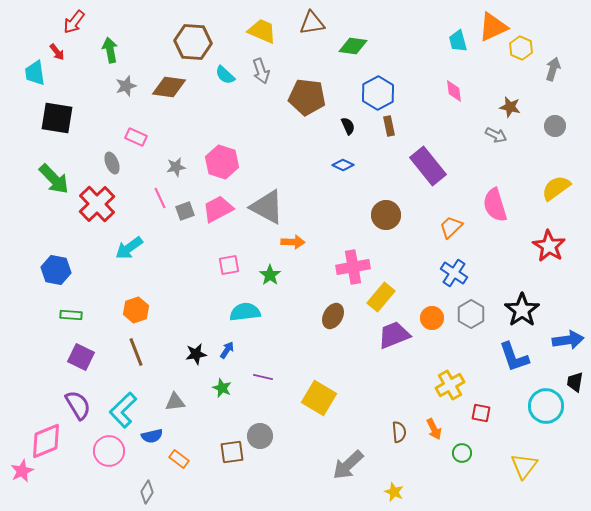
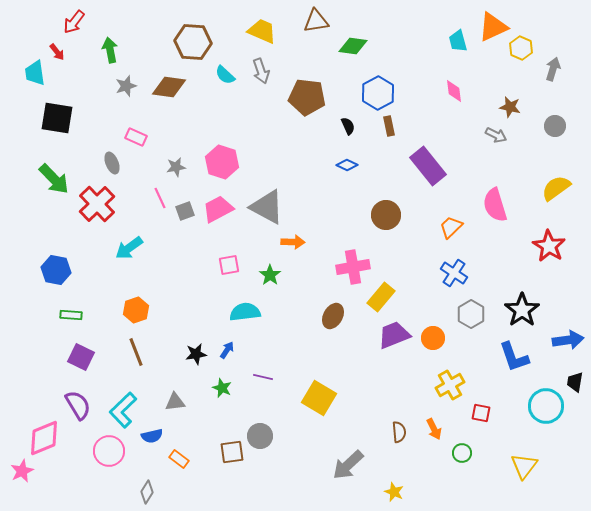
brown triangle at (312, 23): moved 4 px right, 2 px up
blue diamond at (343, 165): moved 4 px right
orange circle at (432, 318): moved 1 px right, 20 px down
pink diamond at (46, 441): moved 2 px left, 3 px up
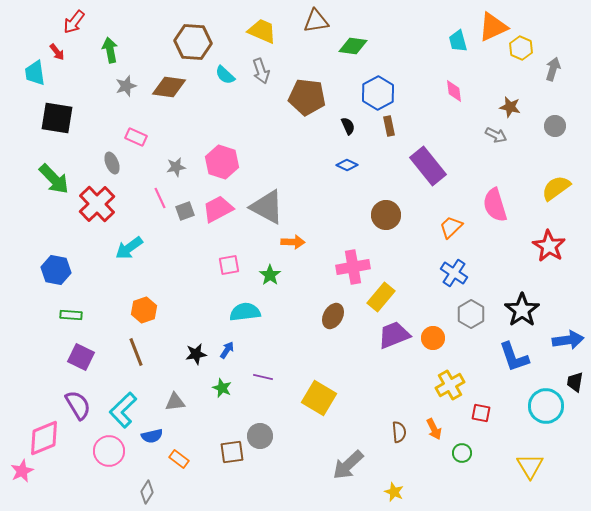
orange hexagon at (136, 310): moved 8 px right
yellow triangle at (524, 466): moved 6 px right; rotated 8 degrees counterclockwise
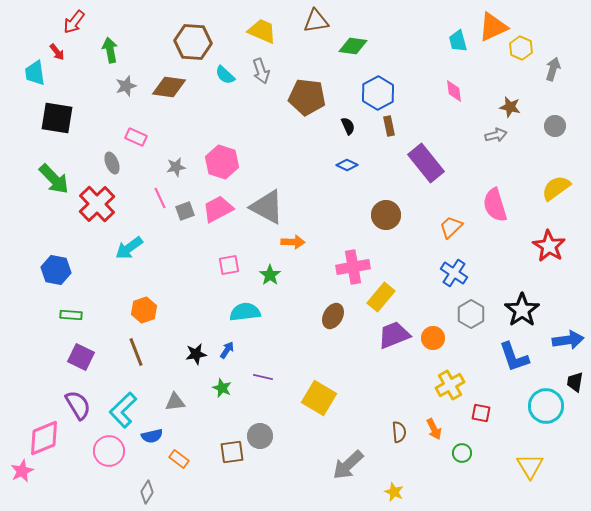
gray arrow at (496, 135): rotated 40 degrees counterclockwise
purple rectangle at (428, 166): moved 2 px left, 3 px up
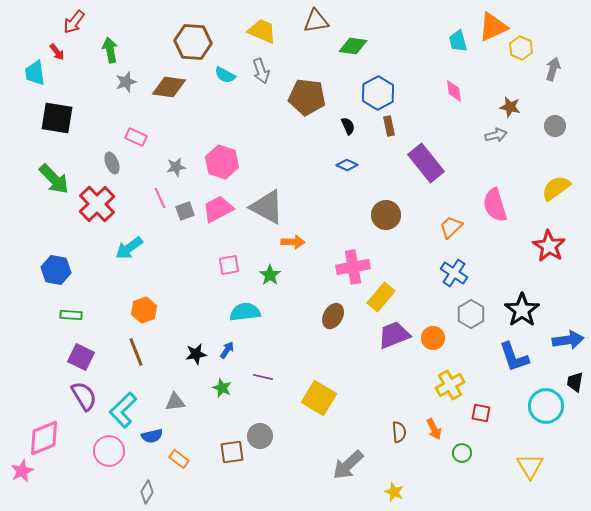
cyan semicircle at (225, 75): rotated 15 degrees counterclockwise
gray star at (126, 86): moved 4 px up
purple semicircle at (78, 405): moved 6 px right, 9 px up
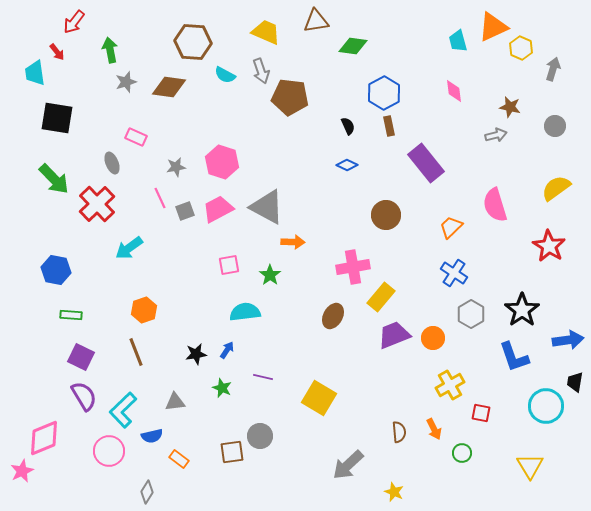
yellow trapezoid at (262, 31): moved 4 px right, 1 px down
blue hexagon at (378, 93): moved 6 px right
brown pentagon at (307, 97): moved 17 px left
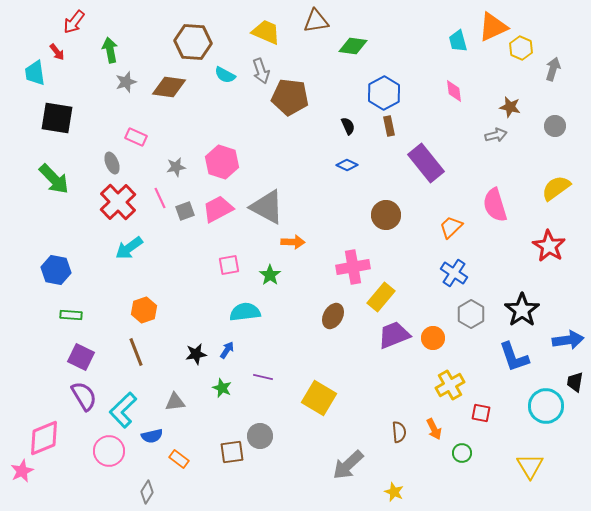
red cross at (97, 204): moved 21 px right, 2 px up
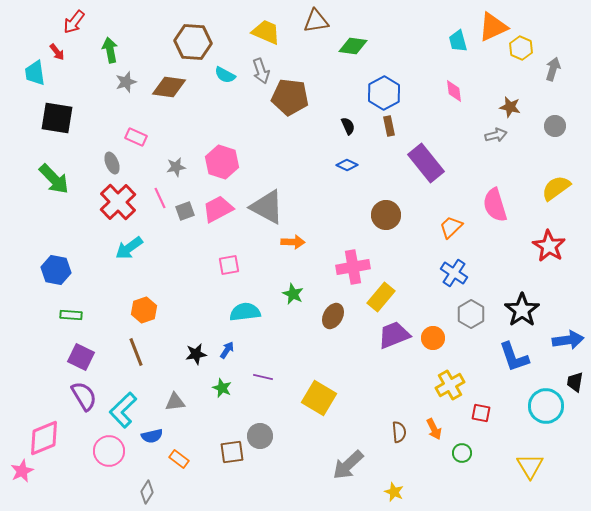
green star at (270, 275): moved 23 px right, 19 px down; rotated 10 degrees counterclockwise
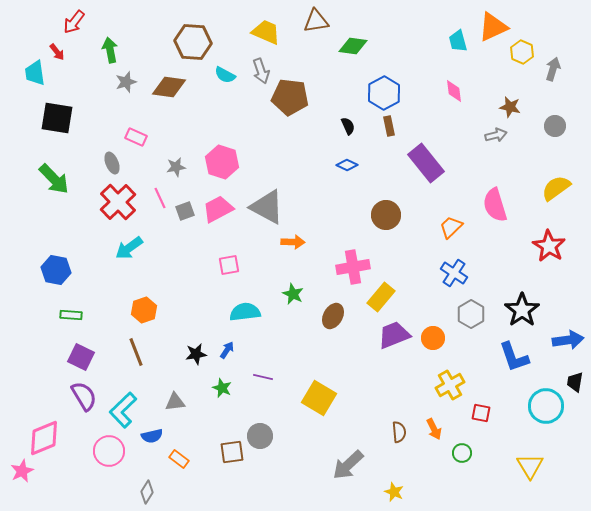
yellow hexagon at (521, 48): moved 1 px right, 4 px down
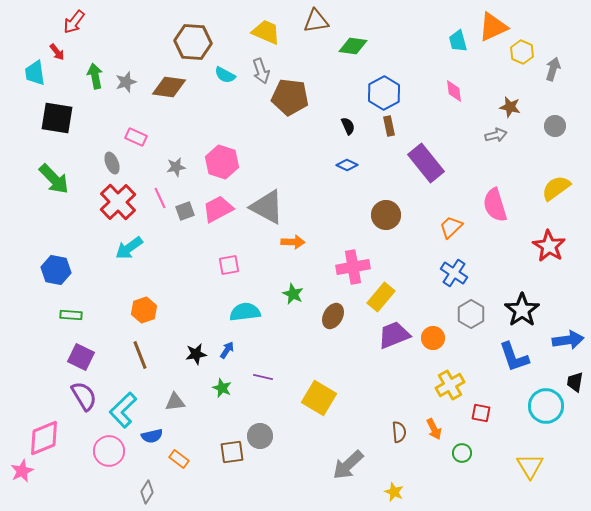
green arrow at (110, 50): moved 15 px left, 26 px down
brown line at (136, 352): moved 4 px right, 3 px down
